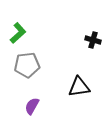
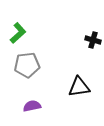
purple semicircle: rotated 48 degrees clockwise
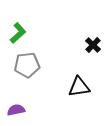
black cross: moved 5 px down; rotated 28 degrees clockwise
purple semicircle: moved 16 px left, 4 px down
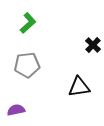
green L-shape: moved 10 px right, 10 px up
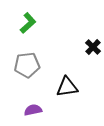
black cross: moved 2 px down
black triangle: moved 12 px left
purple semicircle: moved 17 px right
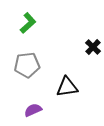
purple semicircle: rotated 12 degrees counterclockwise
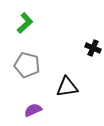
green L-shape: moved 3 px left
black cross: moved 1 px down; rotated 21 degrees counterclockwise
gray pentagon: rotated 20 degrees clockwise
